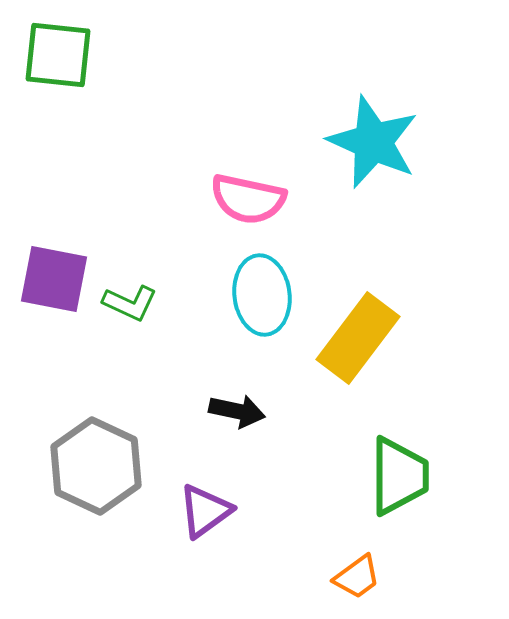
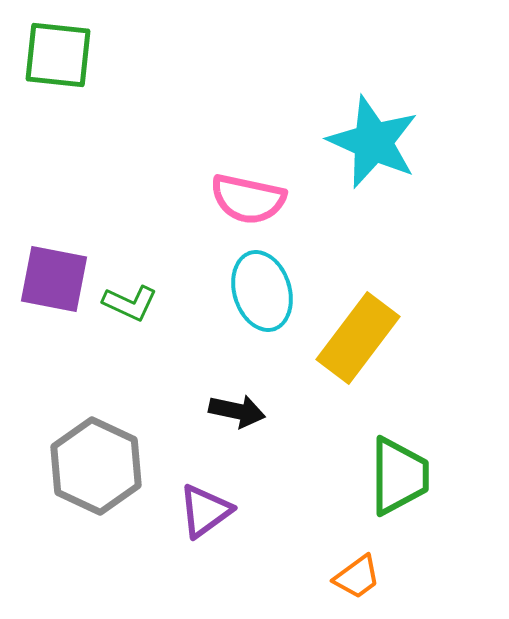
cyan ellipse: moved 4 px up; rotated 10 degrees counterclockwise
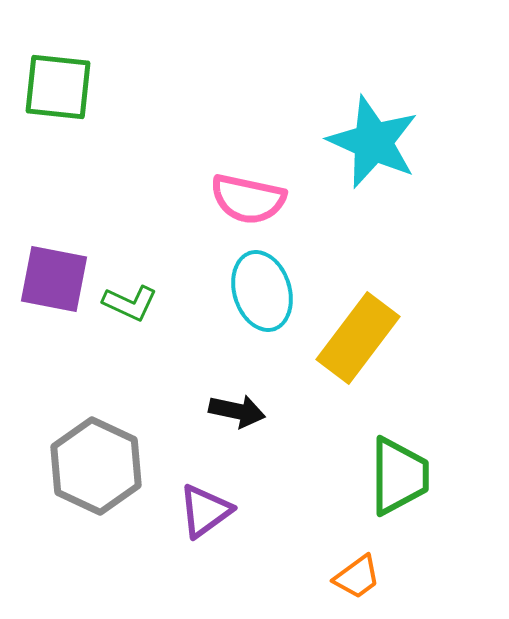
green square: moved 32 px down
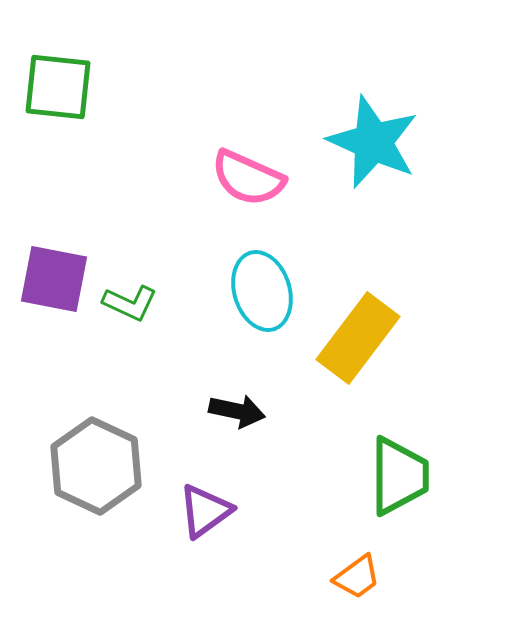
pink semicircle: moved 21 px up; rotated 12 degrees clockwise
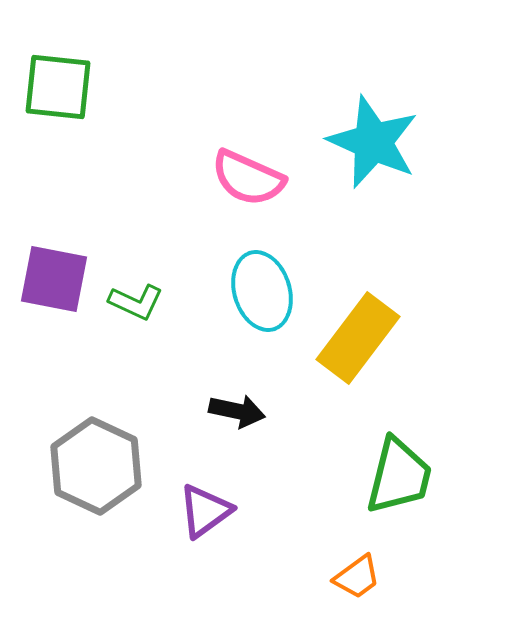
green L-shape: moved 6 px right, 1 px up
green trapezoid: rotated 14 degrees clockwise
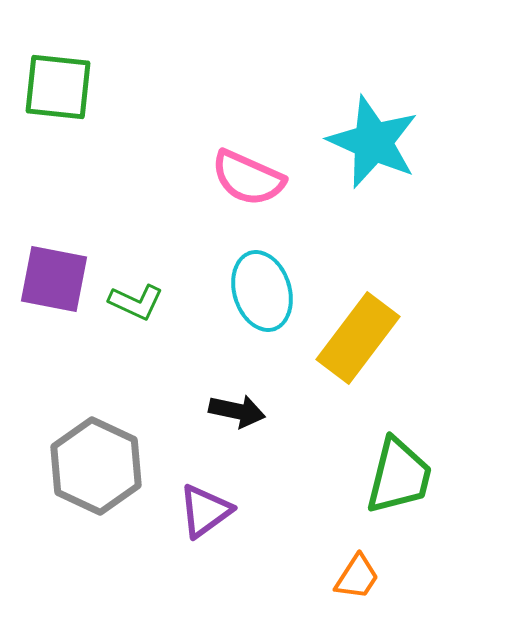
orange trapezoid: rotated 21 degrees counterclockwise
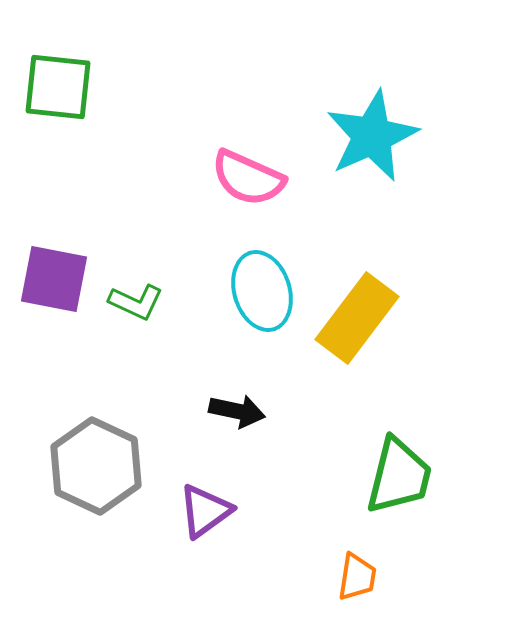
cyan star: moved 1 px left, 6 px up; rotated 24 degrees clockwise
yellow rectangle: moved 1 px left, 20 px up
orange trapezoid: rotated 24 degrees counterclockwise
